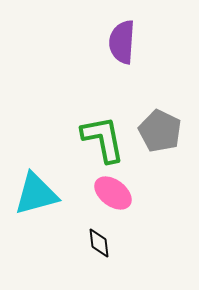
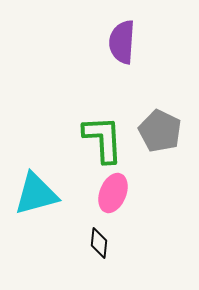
green L-shape: rotated 8 degrees clockwise
pink ellipse: rotated 75 degrees clockwise
black diamond: rotated 12 degrees clockwise
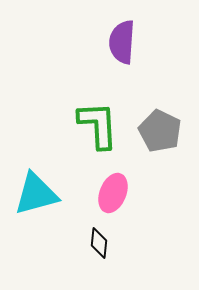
green L-shape: moved 5 px left, 14 px up
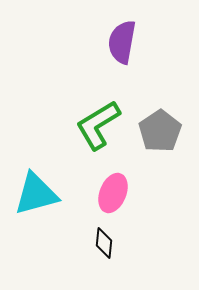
purple semicircle: rotated 6 degrees clockwise
green L-shape: rotated 118 degrees counterclockwise
gray pentagon: rotated 12 degrees clockwise
black diamond: moved 5 px right
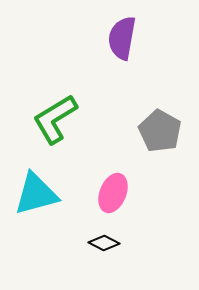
purple semicircle: moved 4 px up
green L-shape: moved 43 px left, 6 px up
gray pentagon: rotated 9 degrees counterclockwise
black diamond: rotated 68 degrees counterclockwise
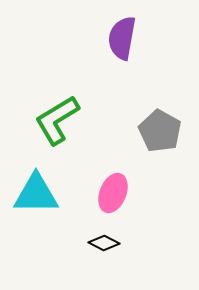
green L-shape: moved 2 px right, 1 px down
cyan triangle: rotated 15 degrees clockwise
